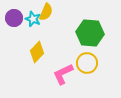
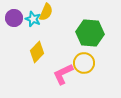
yellow circle: moved 3 px left
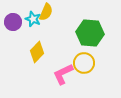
purple circle: moved 1 px left, 4 px down
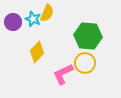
yellow semicircle: moved 1 px right, 1 px down
green hexagon: moved 2 px left, 3 px down
yellow circle: moved 1 px right
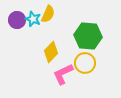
yellow semicircle: moved 1 px right, 1 px down
purple circle: moved 4 px right, 2 px up
yellow diamond: moved 14 px right
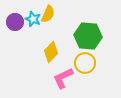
purple circle: moved 2 px left, 2 px down
pink L-shape: moved 4 px down
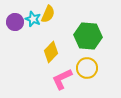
yellow circle: moved 2 px right, 5 px down
pink L-shape: moved 1 px left, 1 px down
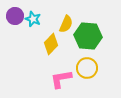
yellow semicircle: moved 18 px right, 10 px down
purple circle: moved 6 px up
yellow diamond: moved 8 px up
pink L-shape: moved 1 px left; rotated 15 degrees clockwise
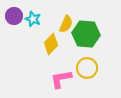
purple circle: moved 1 px left
green hexagon: moved 2 px left, 2 px up
